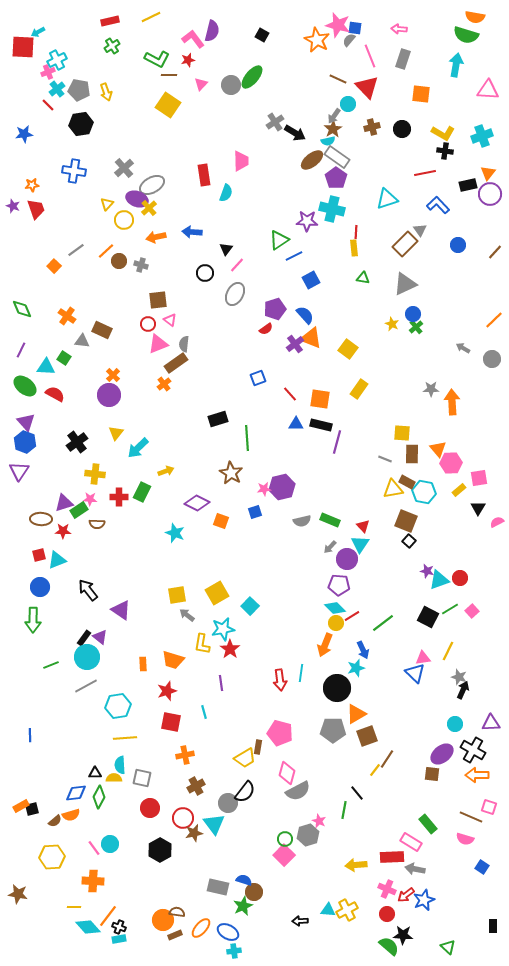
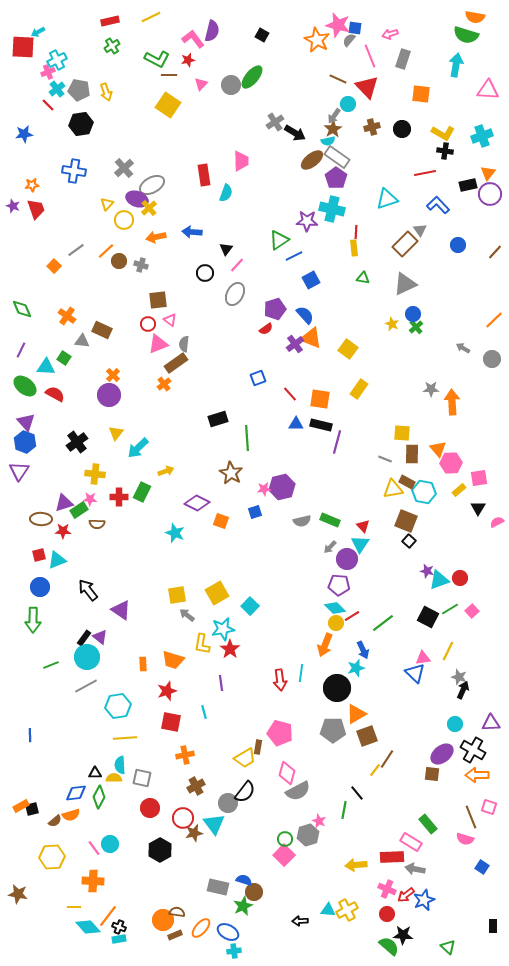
pink arrow at (399, 29): moved 9 px left, 5 px down; rotated 21 degrees counterclockwise
brown line at (471, 817): rotated 45 degrees clockwise
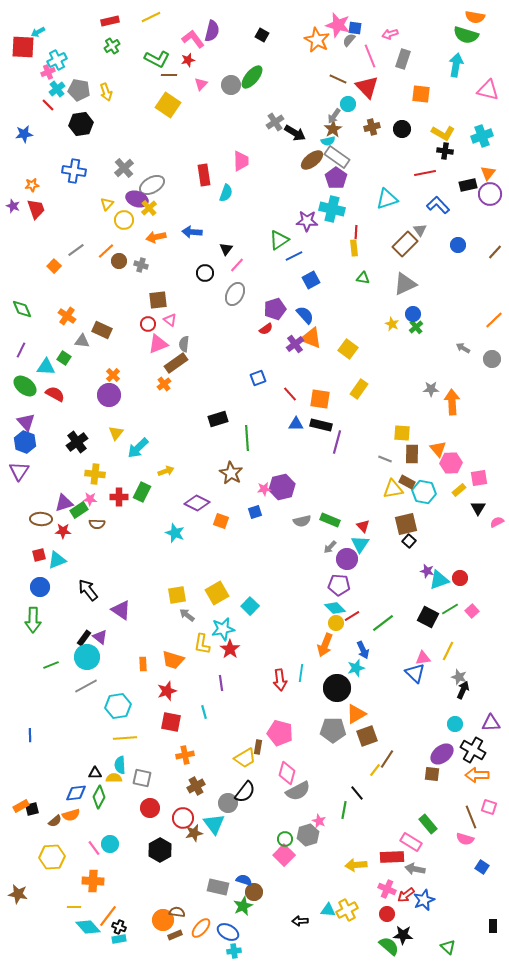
pink triangle at (488, 90): rotated 10 degrees clockwise
brown square at (406, 521): moved 3 px down; rotated 35 degrees counterclockwise
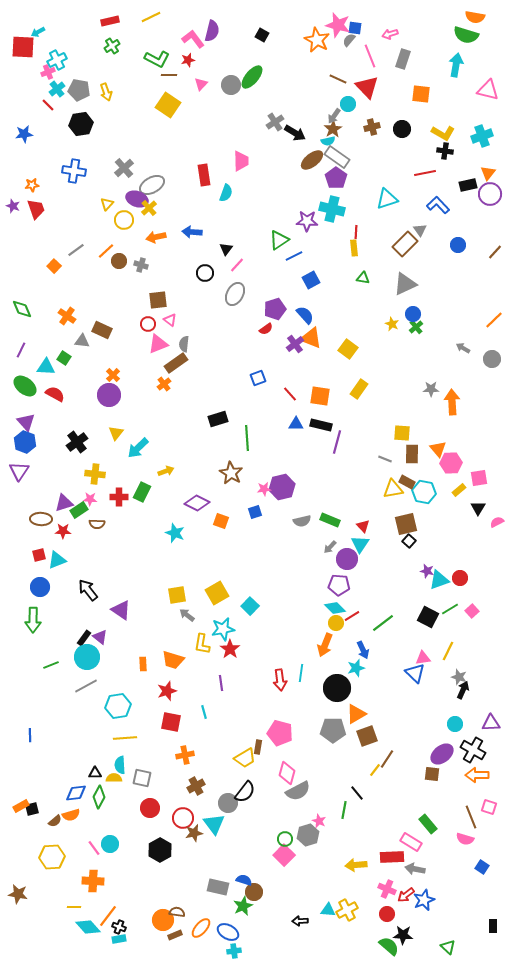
orange square at (320, 399): moved 3 px up
